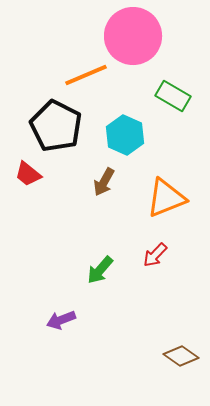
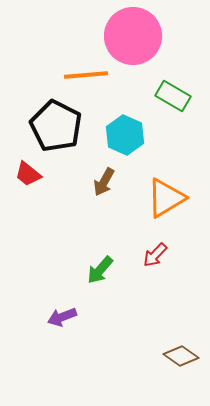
orange line: rotated 18 degrees clockwise
orange triangle: rotated 9 degrees counterclockwise
purple arrow: moved 1 px right, 3 px up
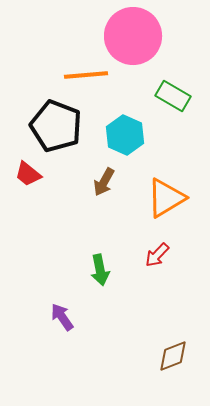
black pentagon: rotated 6 degrees counterclockwise
red arrow: moved 2 px right
green arrow: rotated 52 degrees counterclockwise
purple arrow: rotated 76 degrees clockwise
brown diamond: moved 8 px left; rotated 56 degrees counterclockwise
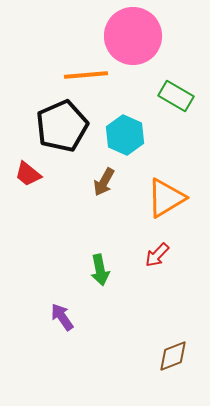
green rectangle: moved 3 px right
black pentagon: moved 6 px right; rotated 27 degrees clockwise
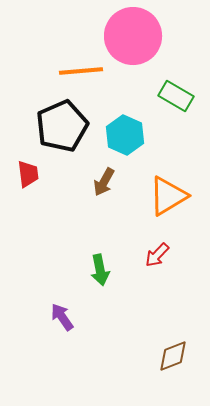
orange line: moved 5 px left, 4 px up
red trapezoid: rotated 136 degrees counterclockwise
orange triangle: moved 2 px right, 2 px up
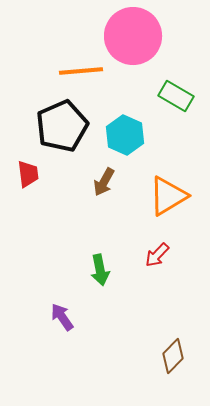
brown diamond: rotated 24 degrees counterclockwise
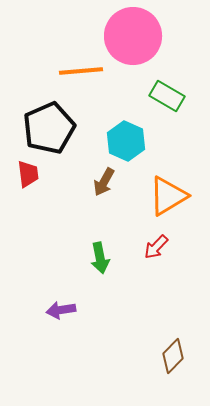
green rectangle: moved 9 px left
black pentagon: moved 13 px left, 2 px down
cyan hexagon: moved 1 px right, 6 px down
red arrow: moved 1 px left, 8 px up
green arrow: moved 12 px up
purple arrow: moved 1 px left, 7 px up; rotated 64 degrees counterclockwise
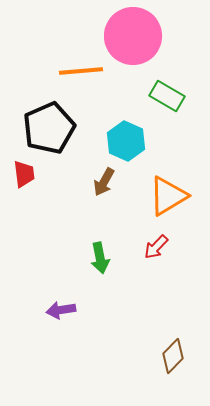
red trapezoid: moved 4 px left
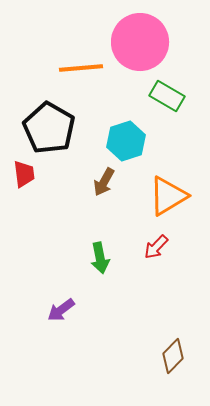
pink circle: moved 7 px right, 6 px down
orange line: moved 3 px up
black pentagon: rotated 18 degrees counterclockwise
cyan hexagon: rotated 18 degrees clockwise
purple arrow: rotated 28 degrees counterclockwise
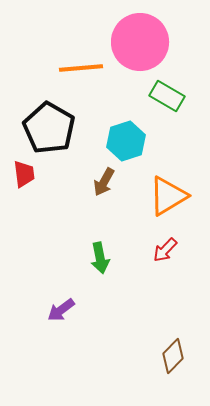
red arrow: moved 9 px right, 3 px down
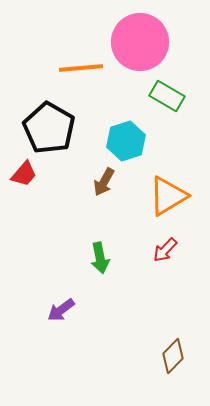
red trapezoid: rotated 48 degrees clockwise
